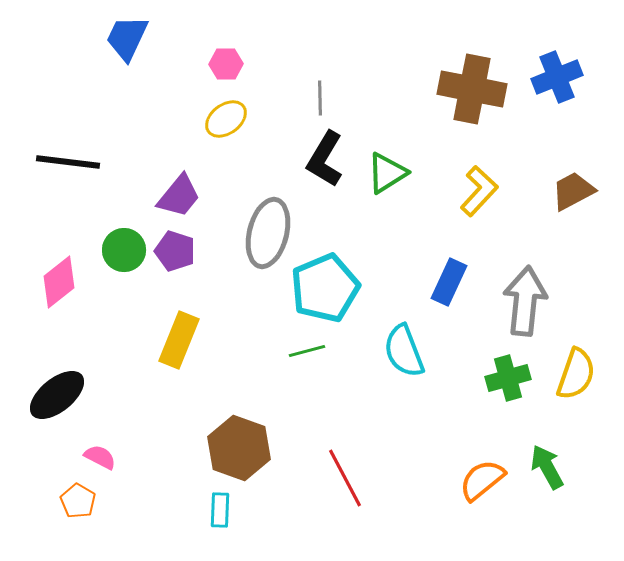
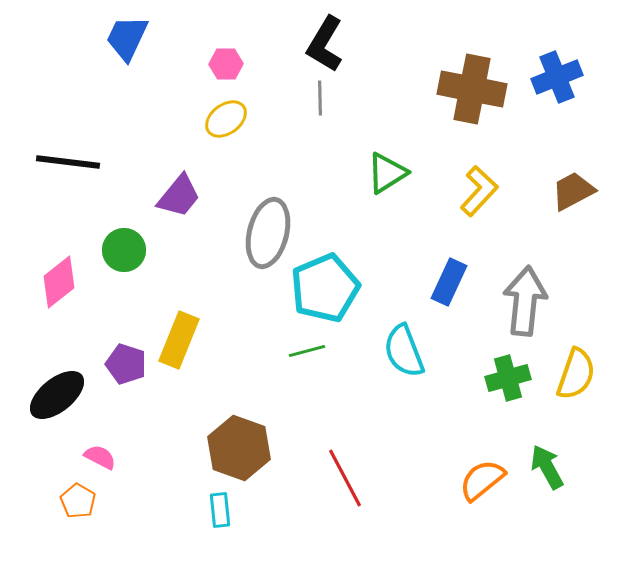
black L-shape: moved 115 px up
purple pentagon: moved 49 px left, 113 px down
cyan rectangle: rotated 8 degrees counterclockwise
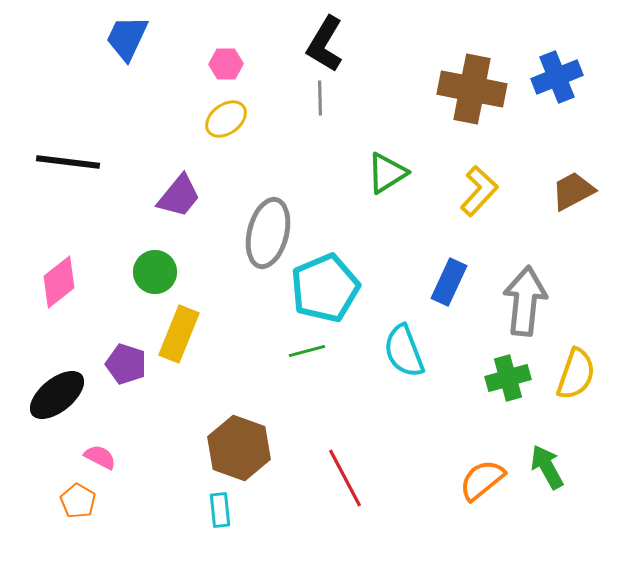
green circle: moved 31 px right, 22 px down
yellow rectangle: moved 6 px up
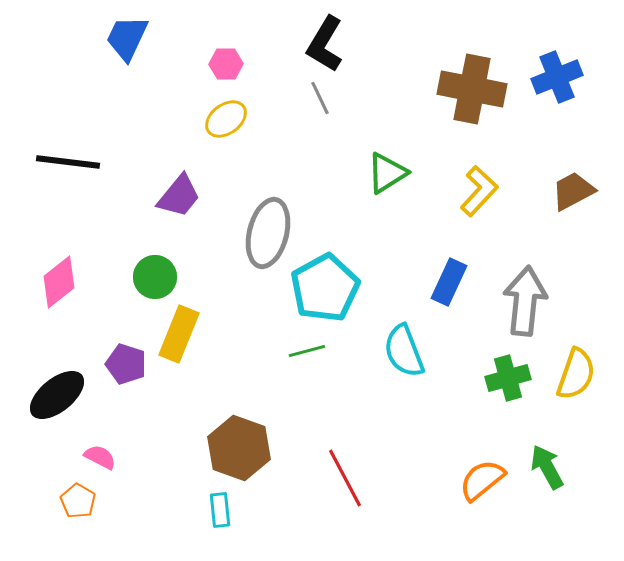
gray line: rotated 24 degrees counterclockwise
green circle: moved 5 px down
cyan pentagon: rotated 6 degrees counterclockwise
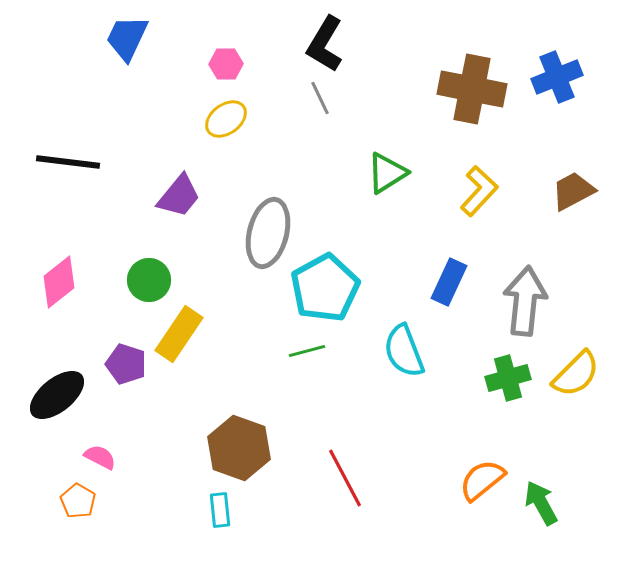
green circle: moved 6 px left, 3 px down
yellow rectangle: rotated 12 degrees clockwise
yellow semicircle: rotated 26 degrees clockwise
green arrow: moved 6 px left, 36 px down
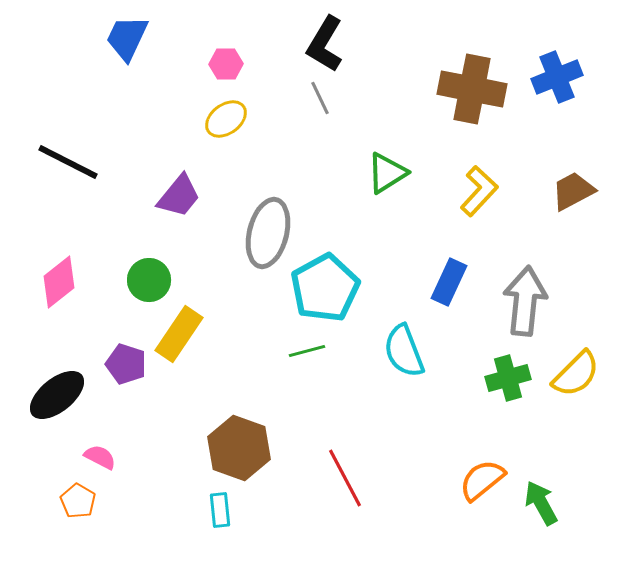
black line: rotated 20 degrees clockwise
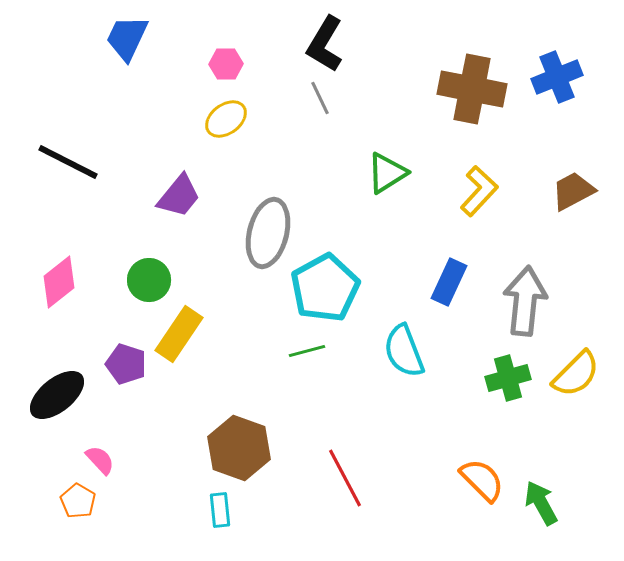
pink semicircle: moved 3 px down; rotated 20 degrees clockwise
orange semicircle: rotated 84 degrees clockwise
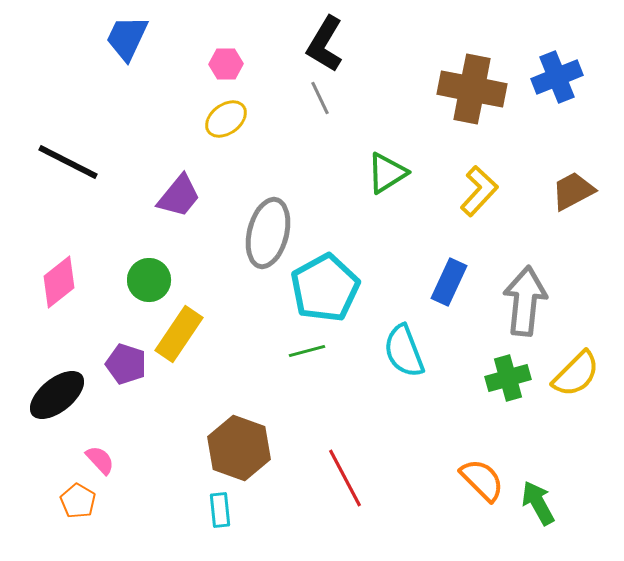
green arrow: moved 3 px left
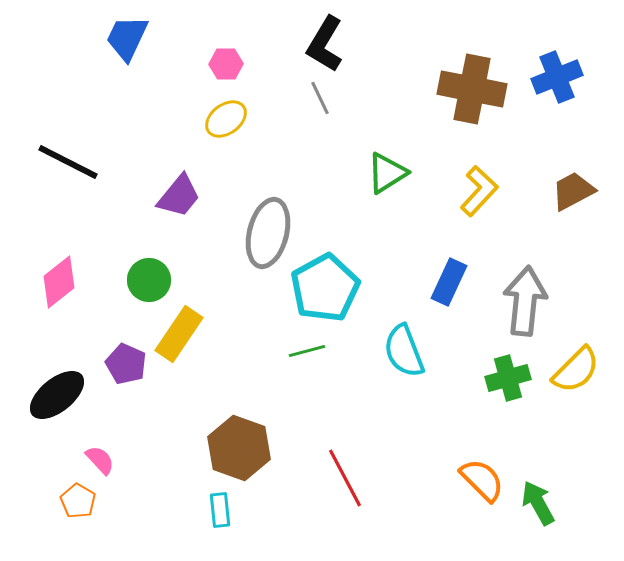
purple pentagon: rotated 6 degrees clockwise
yellow semicircle: moved 4 px up
